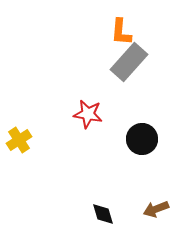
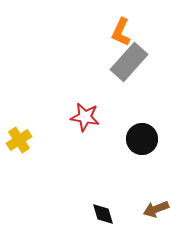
orange L-shape: rotated 20 degrees clockwise
red star: moved 3 px left, 3 px down
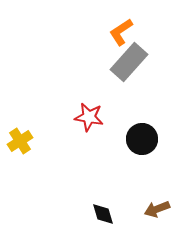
orange L-shape: rotated 32 degrees clockwise
red star: moved 4 px right
yellow cross: moved 1 px right, 1 px down
brown arrow: moved 1 px right
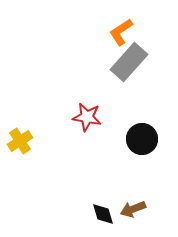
red star: moved 2 px left
brown arrow: moved 24 px left
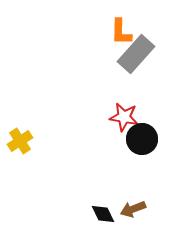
orange L-shape: rotated 56 degrees counterclockwise
gray rectangle: moved 7 px right, 8 px up
red star: moved 37 px right
black diamond: rotated 10 degrees counterclockwise
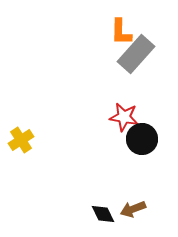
yellow cross: moved 1 px right, 1 px up
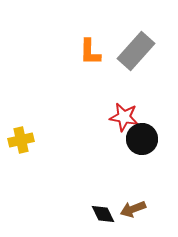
orange L-shape: moved 31 px left, 20 px down
gray rectangle: moved 3 px up
yellow cross: rotated 20 degrees clockwise
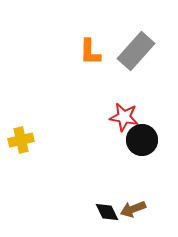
black circle: moved 1 px down
black diamond: moved 4 px right, 2 px up
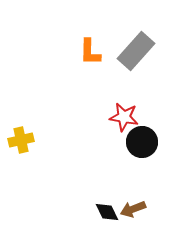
black circle: moved 2 px down
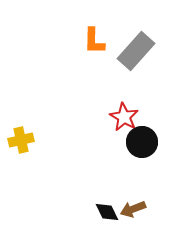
orange L-shape: moved 4 px right, 11 px up
red star: rotated 20 degrees clockwise
